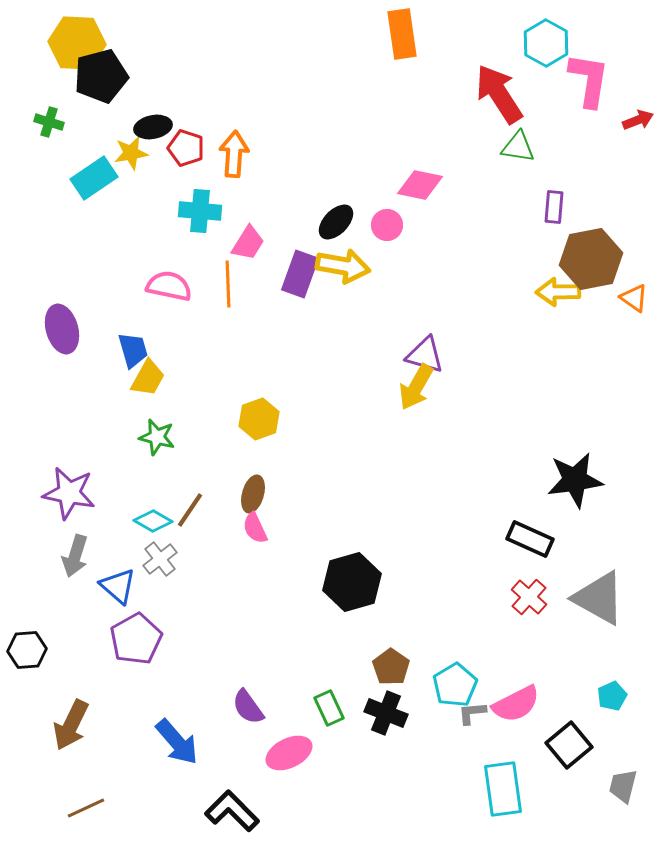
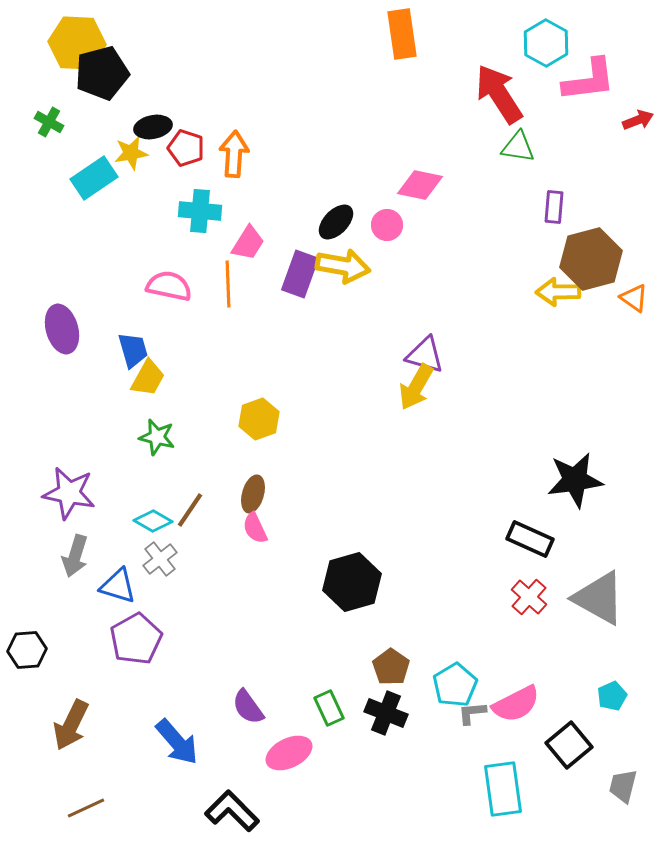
black pentagon at (101, 76): moved 1 px right, 3 px up
pink L-shape at (589, 80): rotated 74 degrees clockwise
green cross at (49, 122): rotated 12 degrees clockwise
brown hexagon at (591, 259): rotated 4 degrees counterclockwise
blue triangle at (118, 586): rotated 24 degrees counterclockwise
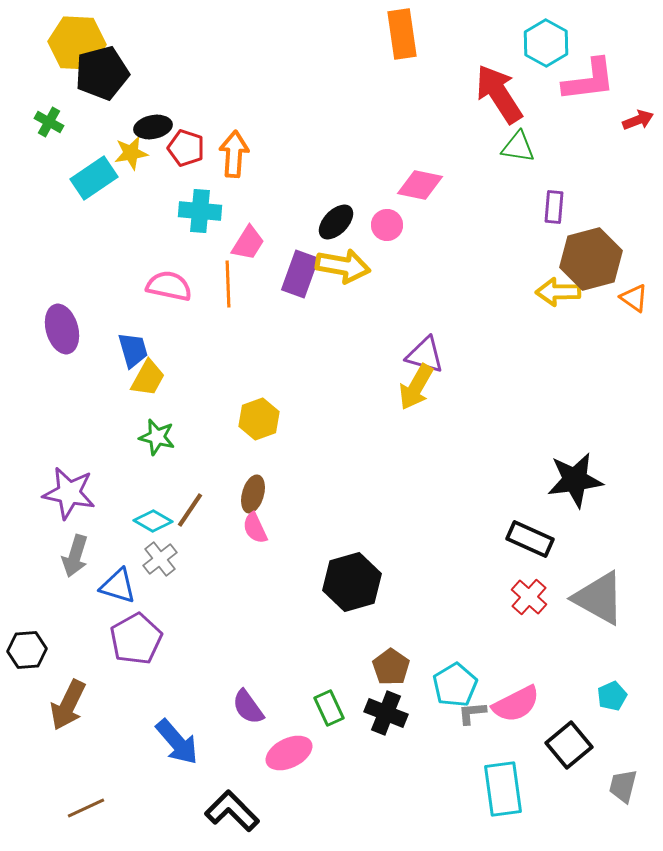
brown arrow at (71, 725): moved 3 px left, 20 px up
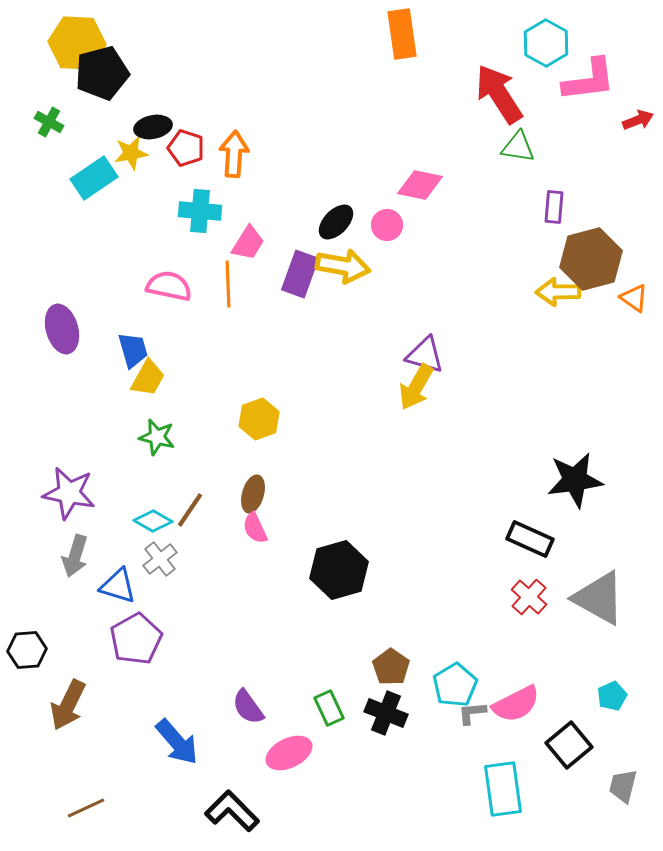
black hexagon at (352, 582): moved 13 px left, 12 px up
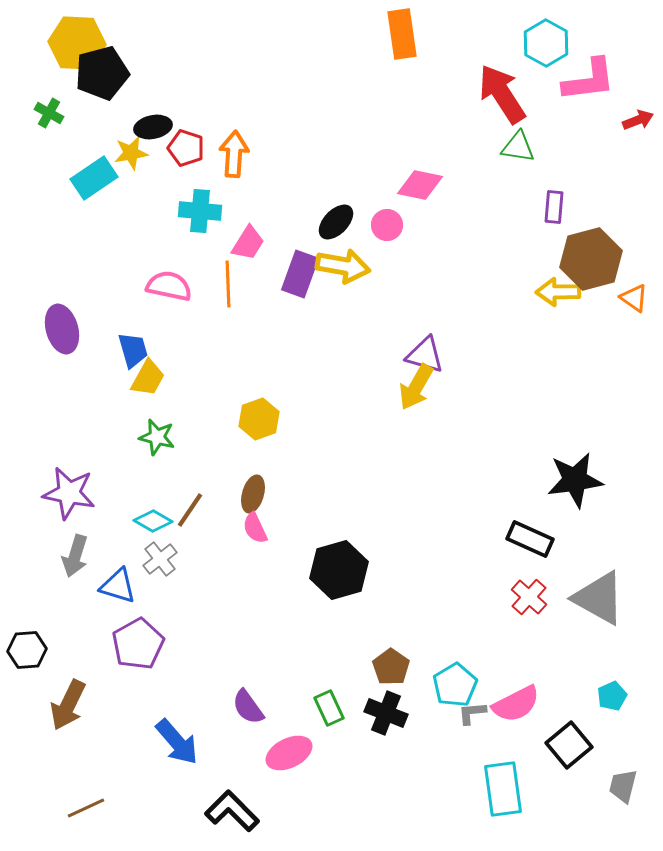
red arrow at (499, 94): moved 3 px right
green cross at (49, 122): moved 9 px up
purple pentagon at (136, 639): moved 2 px right, 5 px down
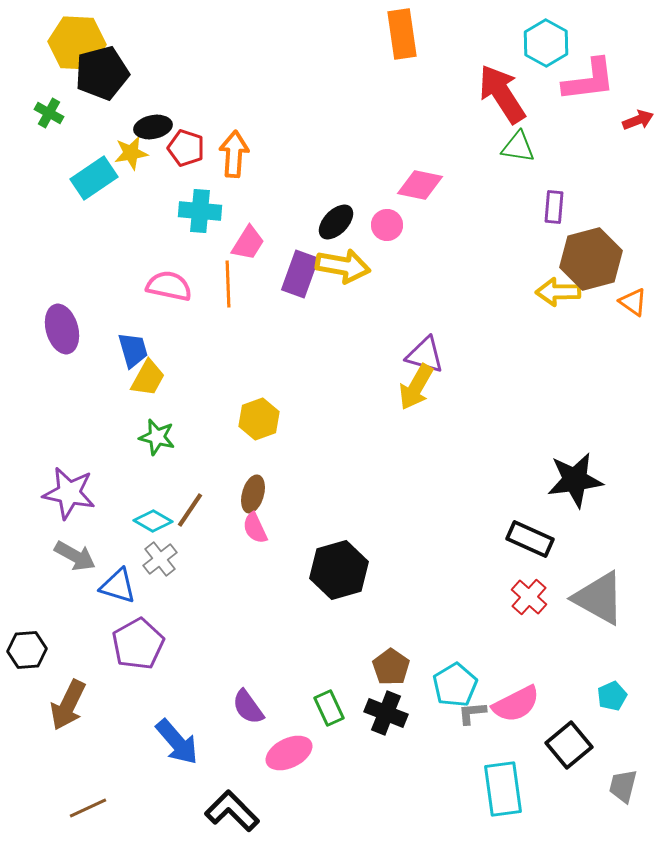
orange triangle at (634, 298): moved 1 px left, 4 px down
gray arrow at (75, 556): rotated 78 degrees counterclockwise
brown line at (86, 808): moved 2 px right
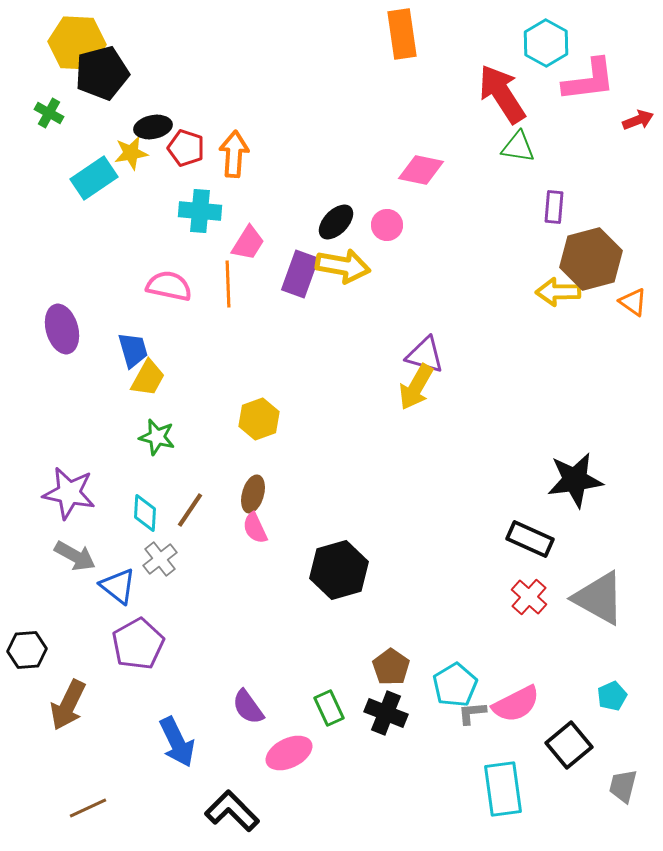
pink diamond at (420, 185): moved 1 px right, 15 px up
cyan diamond at (153, 521): moved 8 px left, 8 px up; rotated 63 degrees clockwise
blue triangle at (118, 586): rotated 21 degrees clockwise
blue arrow at (177, 742): rotated 15 degrees clockwise
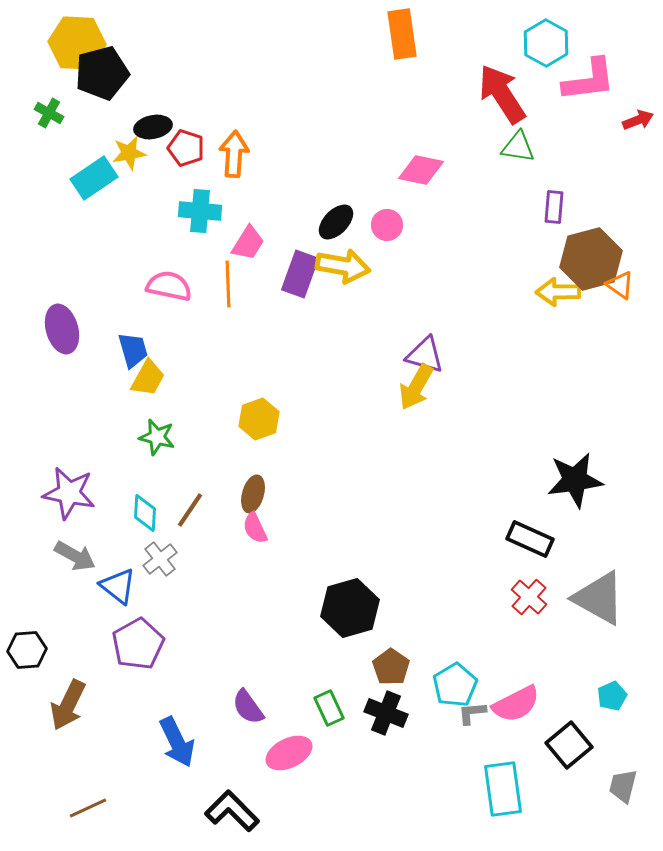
yellow star at (131, 153): moved 2 px left
orange triangle at (633, 302): moved 13 px left, 17 px up
black hexagon at (339, 570): moved 11 px right, 38 px down
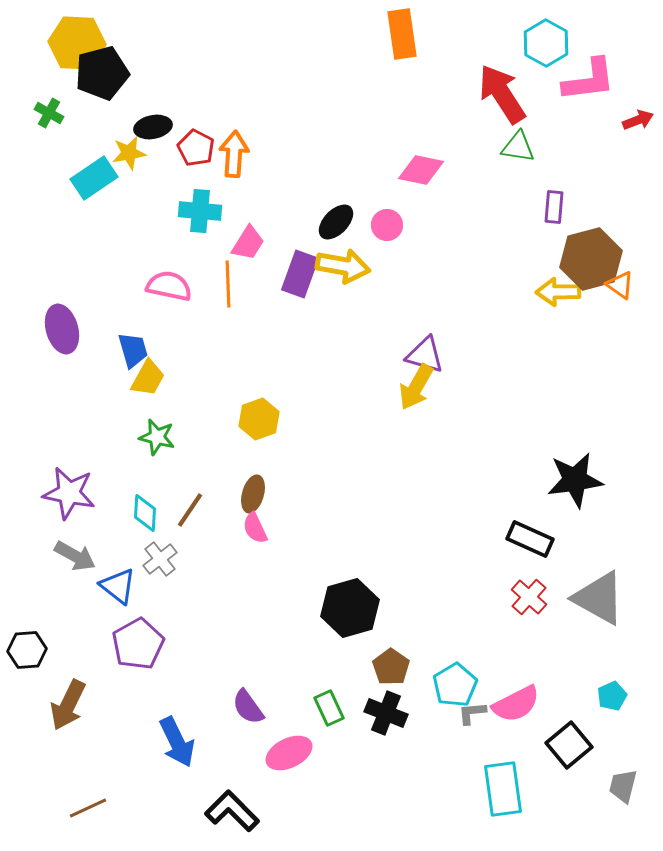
red pentagon at (186, 148): moved 10 px right; rotated 9 degrees clockwise
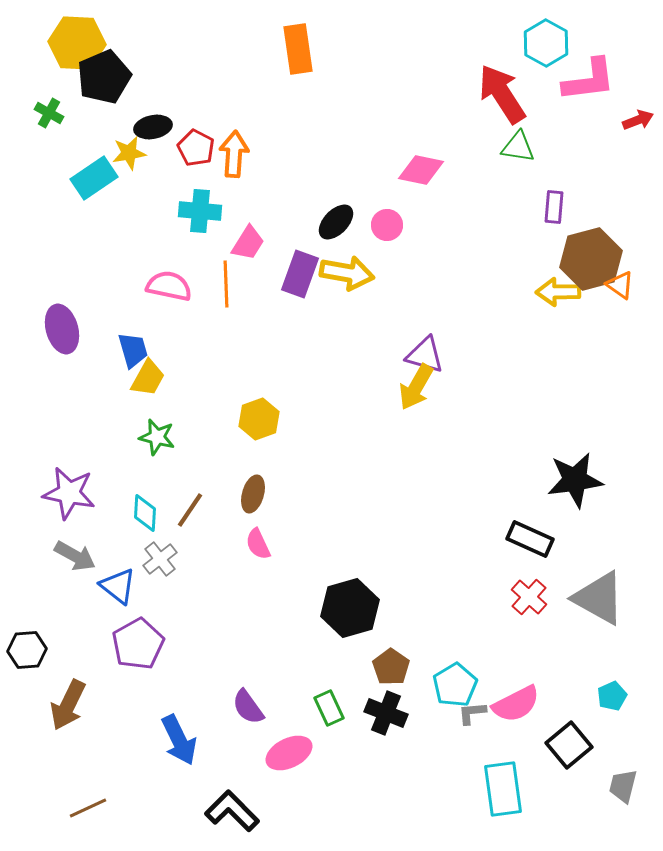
orange rectangle at (402, 34): moved 104 px left, 15 px down
black pentagon at (102, 73): moved 2 px right, 4 px down; rotated 8 degrees counterclockwise
yellow arrow at (343, 266): moved 4 px right, 7 px down
orange line at (228, 284): moved 2 px left
pink semicircle at (255, 528): moved 3 px right, 16 px down
blue arrow at (177, 742): moved 2 px right, 2 px up
